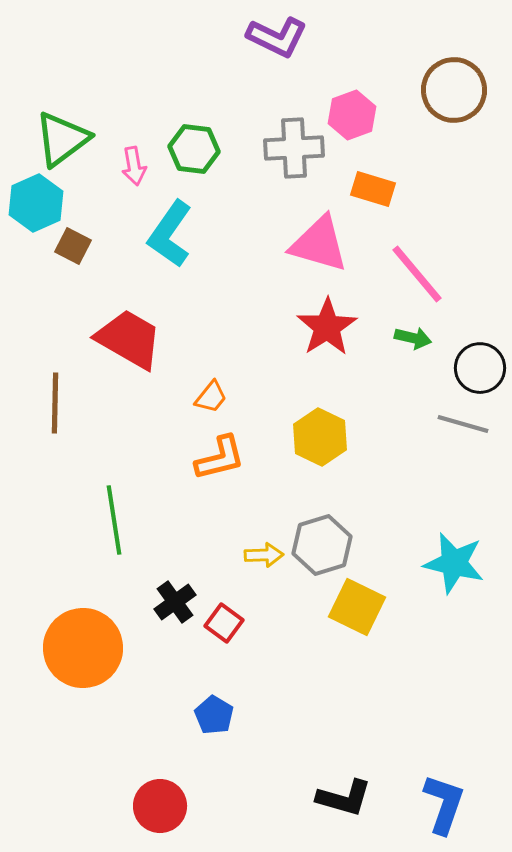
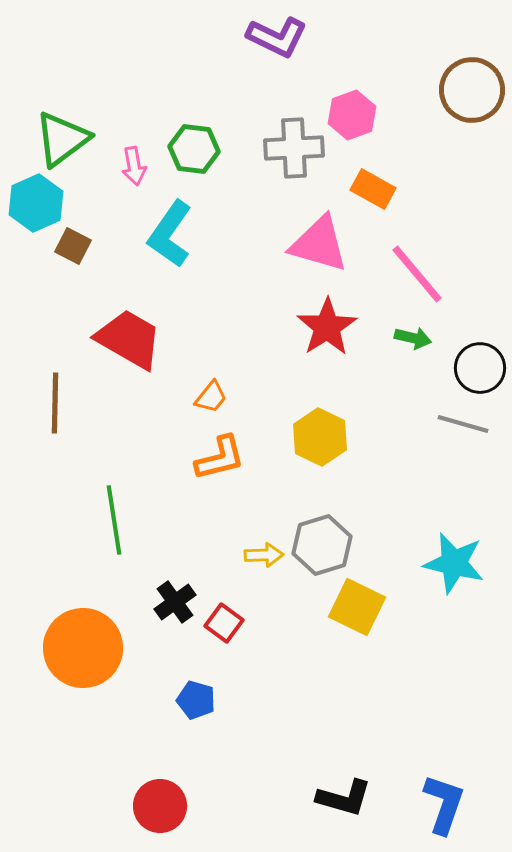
brown circle: moved 18 px right
orange rectangle: rotated 12 degrees clockwise
blue pentagon: moved 18 px left, 15 px up; rotated 15 degrees counterclockwise
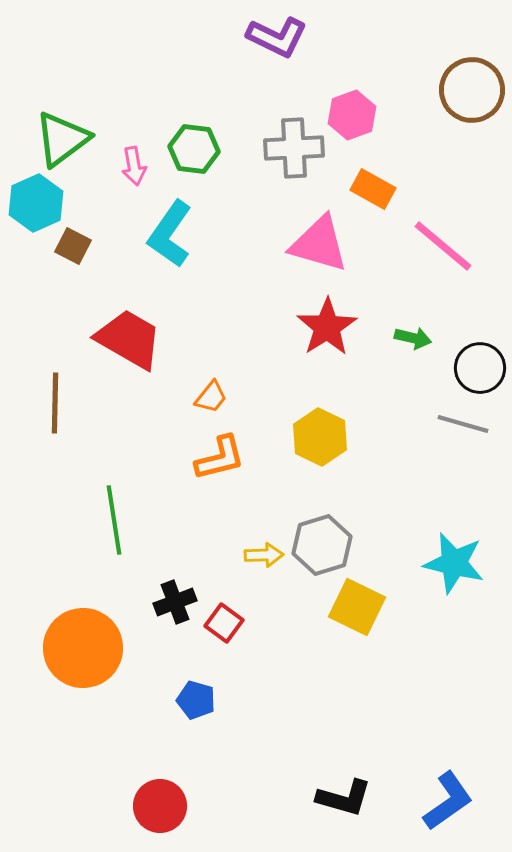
pink line: moved 26 px right, 28 px up; rotated 10 degrees counterclockwise
black cross: rotated 15 degrees clockwise
blue L-shape: moved 4 px right, 3 px up; rotated 36 degrees clockwise
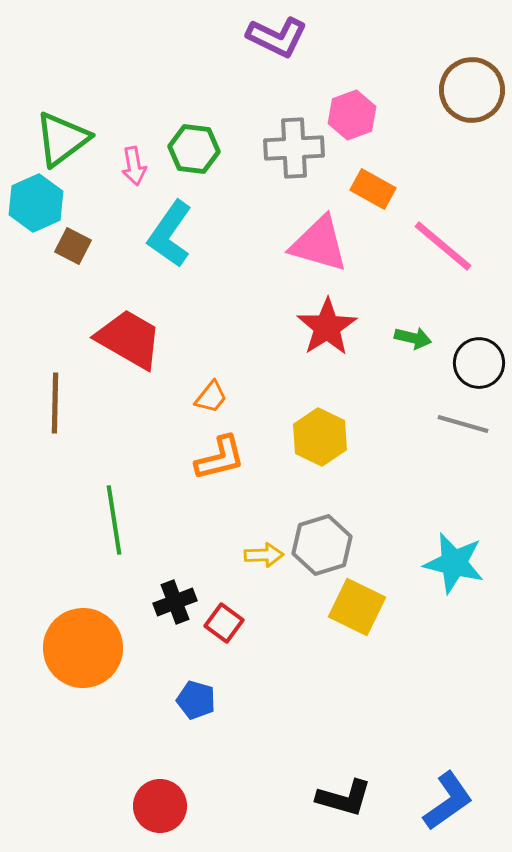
black circle: moved 1 px left, 5 px up
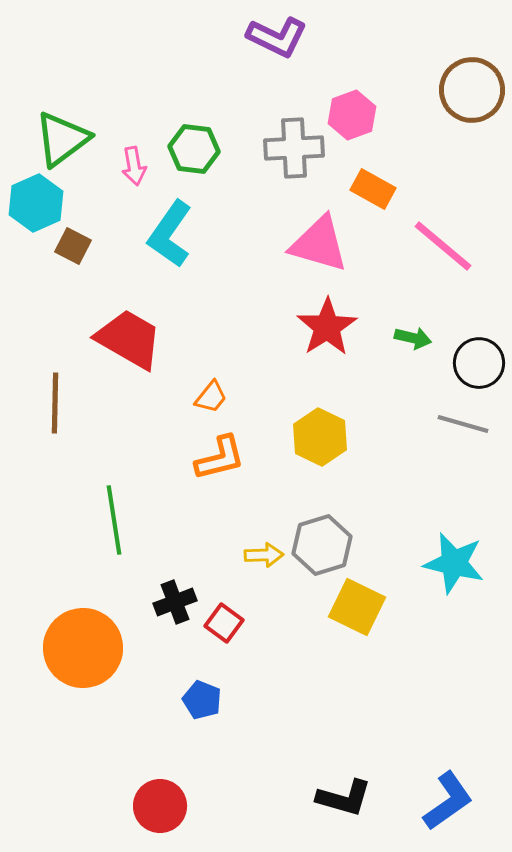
blue pentagon: moved 6 px right; rotated 6 degrees clockwise
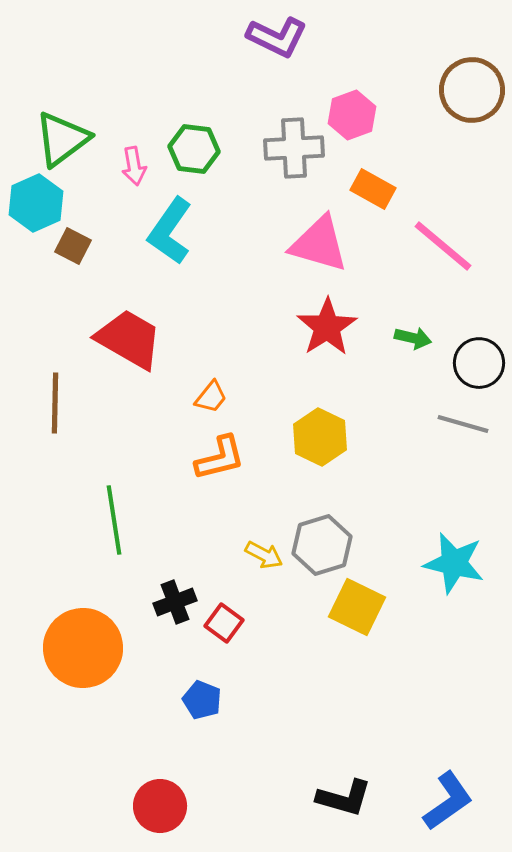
cyan L-shape: moved 3 px up
yellow arrow: rotated 30 degrees clockwise
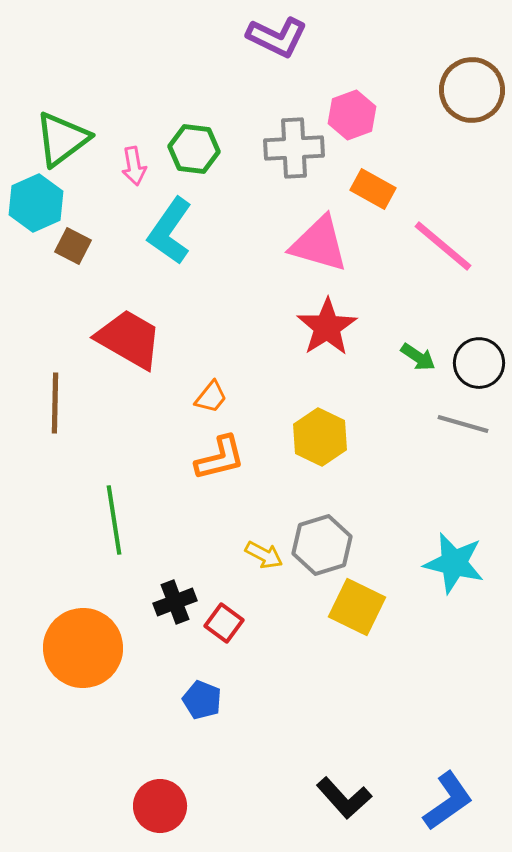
green arrow: moved 5 px right, 19 px down; rotated 21 degrees clockwise
black L-shape: rotated 32 degrees clockwise
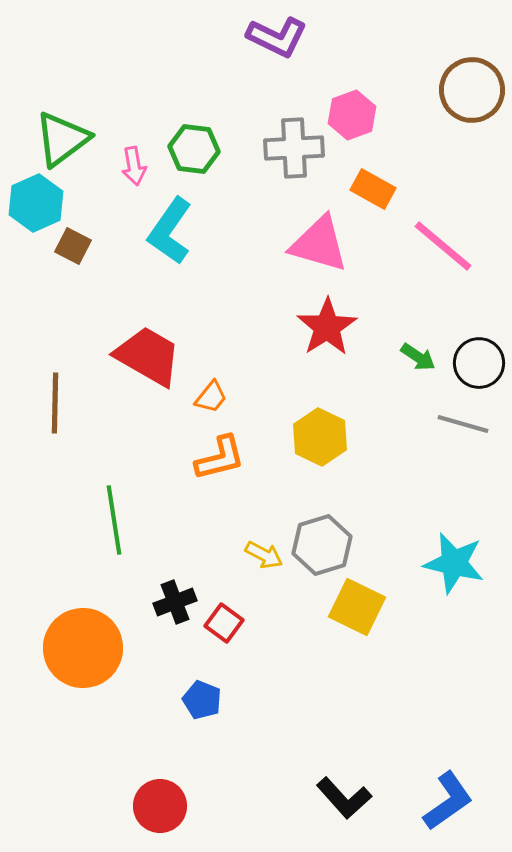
red trapezoid: moved 19 px right, 17 px down
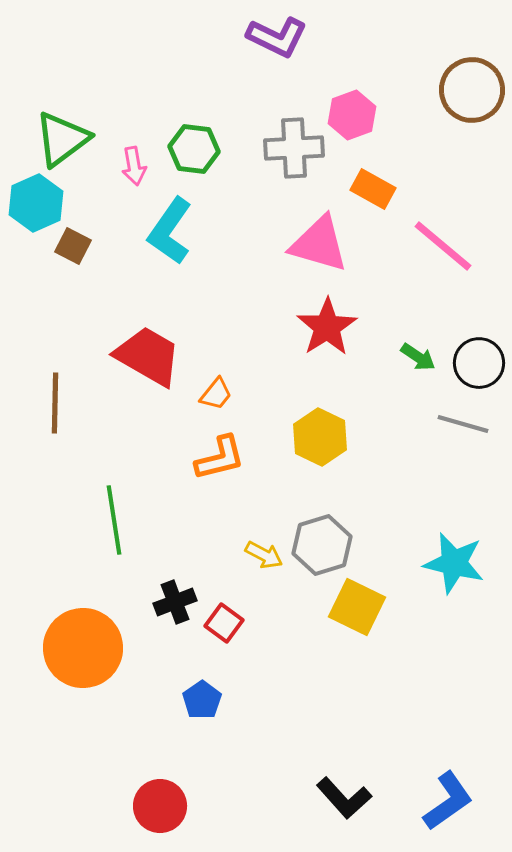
orange trapezoid: moved 5 px right, 3 px up
blue pentagon: rotated 15 degrees clockwise
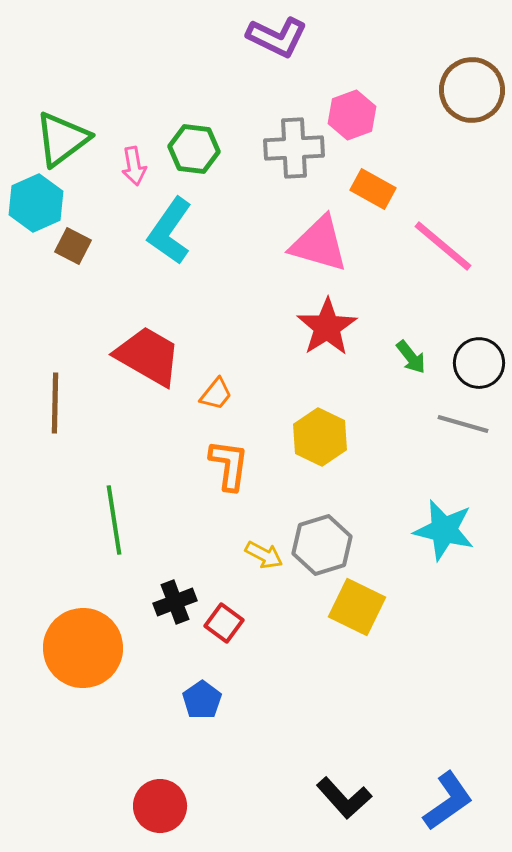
green arrow: moved 7 px left; rotated 18 degrees clockwise
orange L-shape: moved 9 px right, 7 px down; rotated 68 degrees counterclockwise
cyan star: moved 10 px left, 33 px up
